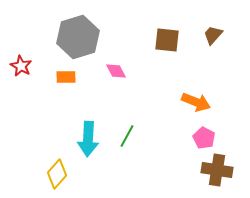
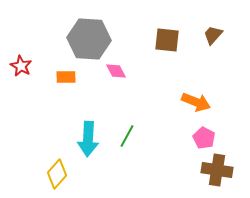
gray hexagon: moved 11 px right, 2 px down; rotated 21 degrees clockwise
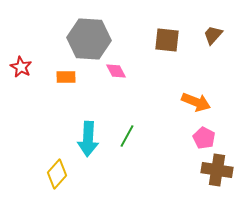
red star: moved 1 px down
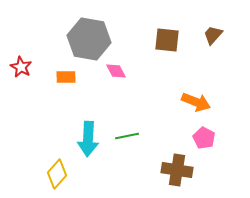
gray hexagon: rotated 6 degrees clockwise
green line: rotated 50 degrees clockwise
brown cross: moved 40 px left
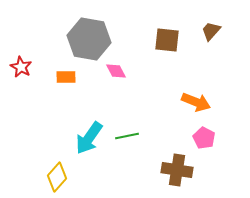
brown trapezoid: moved 2 px left, 4 px up
cyan arrow: moved 1 px right, 1 px up; rotated 32 degrees clockwise
yellow diamond: moved 3 px down
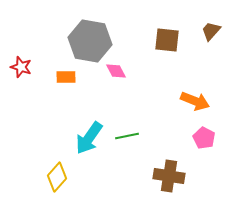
gray hexagon: moved 1 px right, 2 px down
red star: rotated 10 degrees counterclockwise
orange arrow: moved 1 px left, 1 px up
brown cross: moved 8 px left, 6 px down
